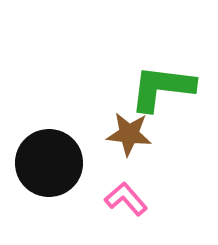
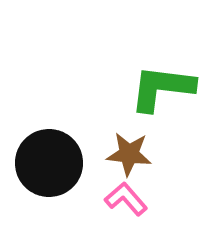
brown star: moved 20 px down
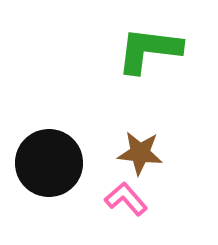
green L-shape: moved 13 px left, 38 px up
brown star: moved 11 px right, 1 px up
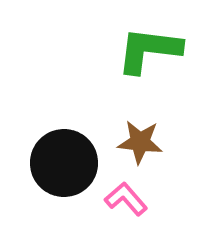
brown star: moved 11 px up
black circle: moved 15 px right
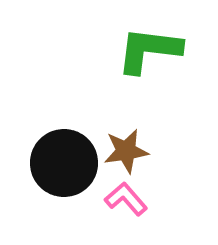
brown star: moved 14 px left, 9 px down; rotated 15 degrees counterclockwise
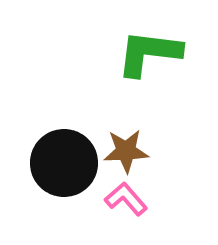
green L-shape: moved 3 px down
brown star: rotated 6 degrees clockwise
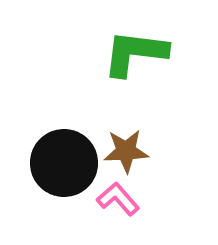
green L-shape: moved 14 px left
pink L-shape: moved 8 px left
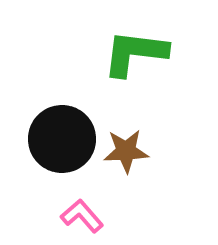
black circle: moved 2 px left, 24 px up
pink L-shape: moved 36 px left, 17 px down
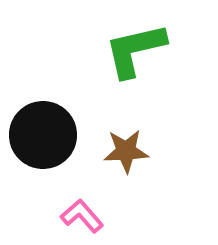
green L-shape: moved 3 px up; rotated 20 degrees counterclockwise
black circle: moved 19 px left, 4 px up
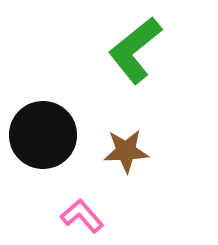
green L-shape: rotated 26 degrees counterclockwise
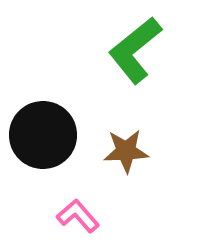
pink L-shape: moved 4 px left
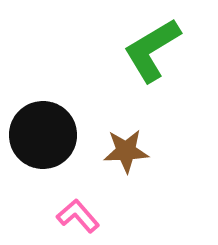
green L-shape: moved 17 px right; rotated 8 degrees clockwise
